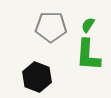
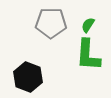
gray pentagon: moved 4 px up
black hexagon: moved 9 px left
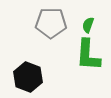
green semicircle: rotated 14 degrees counterclockwise
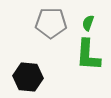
green semicircle: moved 2 px up
black hexagon: rotated 16 degrees counterclockwise
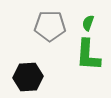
gray pentagon: moved 1 px left, 3 px down
black hexagon: rotated 8 degrees counterclockwise
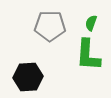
green semicircle: moved 3 px right
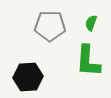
green L-shape: moved 6 px down
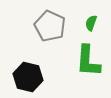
gray pentagon: rotated 24 degrees clockwise
black hexagon: rotated 16 degrees clockwise
